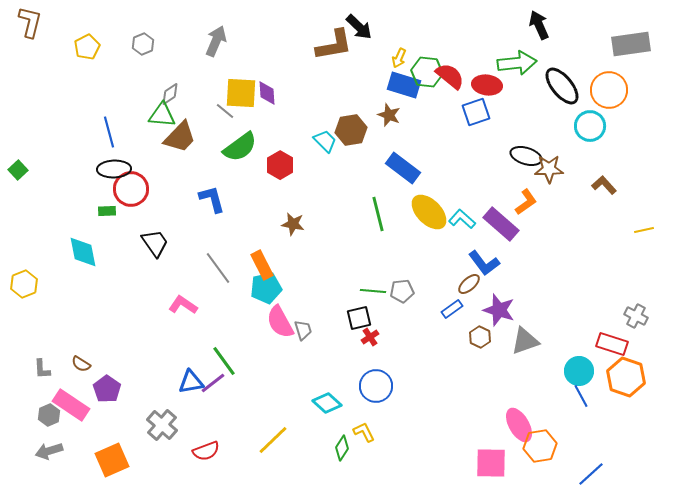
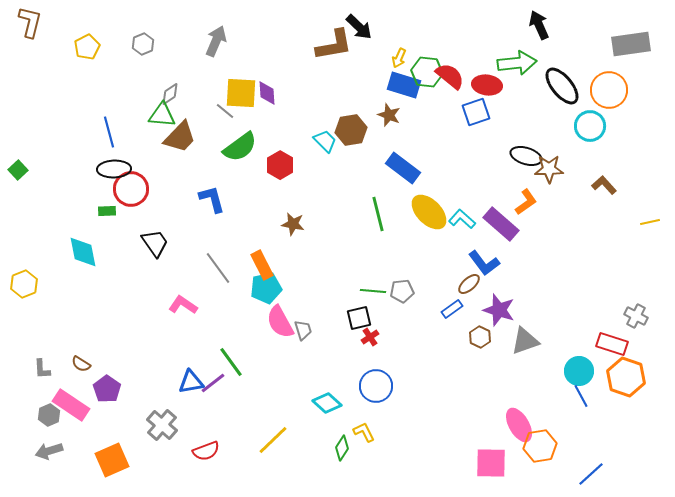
yellow line at (644, 230): moved 6 px right, 8 px up
green line at (224, 361): moved 7 px right, 1 px down
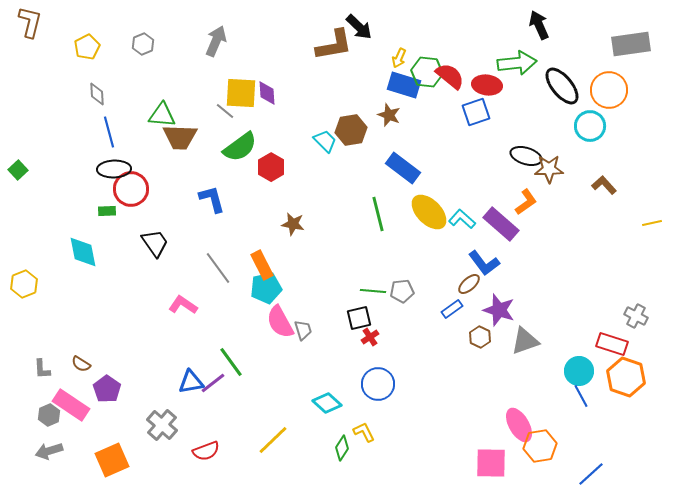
gray diamond at (170, 94): moved 73 px left; rotated 60 degrees counterclockwise
brown trapezoid at (180, 137): rotated 48 degrees clockwise
red hexagon at (280, 165): moved 9 px left, 2 px down
yellow line at (650, 222): moved 2 px right, 1 px down
blue circle at (376, 386): moved 2 px right, 2 px up
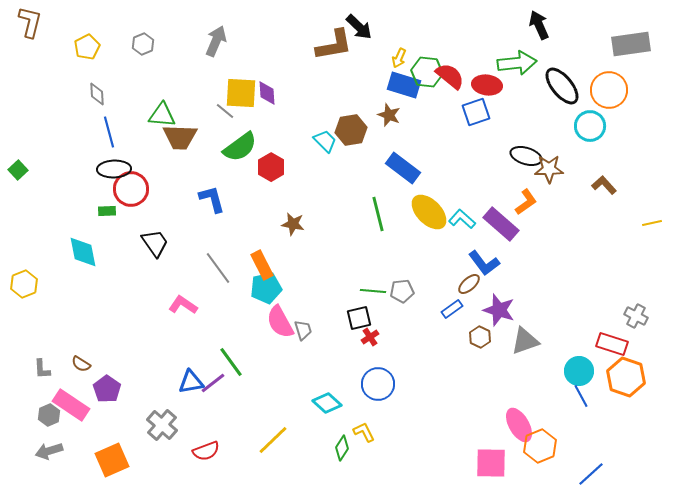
orange hexagon at (540, 446): rotated 12 degrees counterclockwise
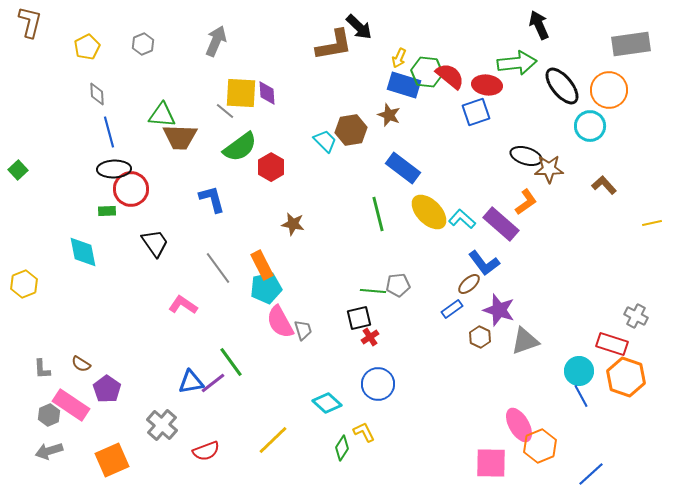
gray pentagon at (402, 291): moved 4 px left, 6 px up
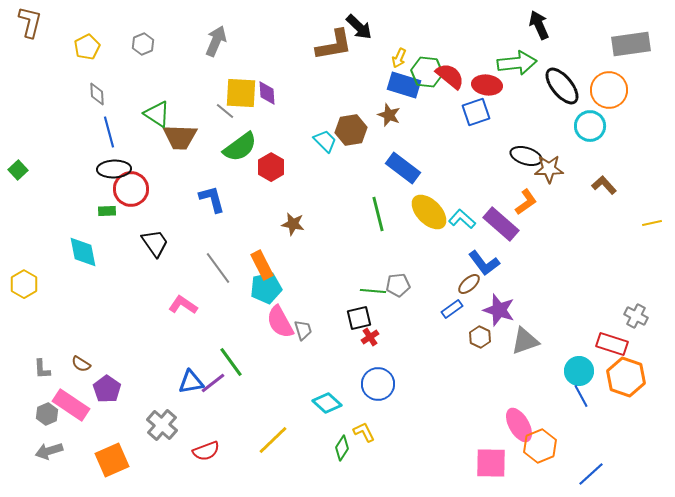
green triangle at (162, 115): moved 5 px left, 1 px up; rotated 28 degrees clockwise
yellow hexagon at (24, 284): rotated 8 degrees counterclockwise
gray hexagon at (49, 415): moved 2 px left, 1 px up
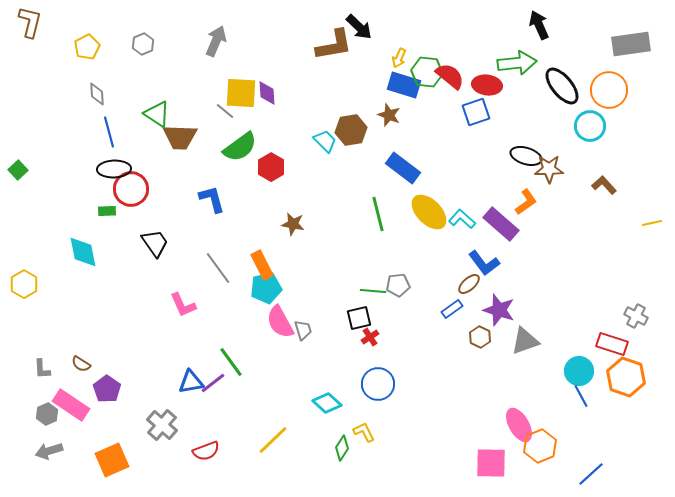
pink L-shape at (183, 305): rotated 148 degrees counterclockwise
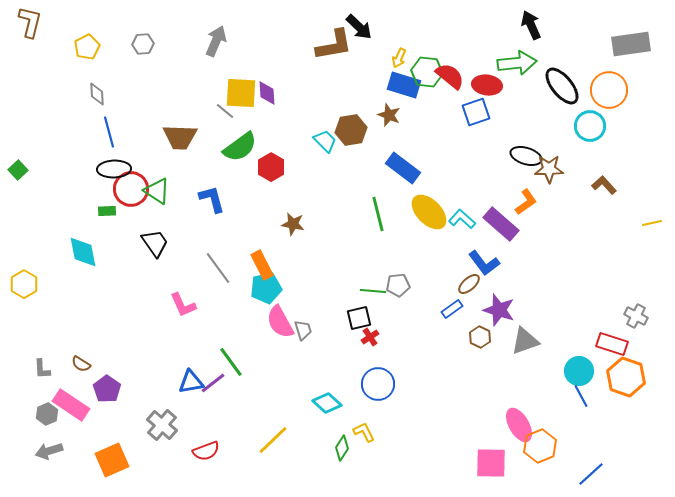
black arrow at (539, 25): moved 8 px left
gray hexagon at (143, 44): rotated 20 degrees clockwise
green triangle at (157, 114): moved 77 px down
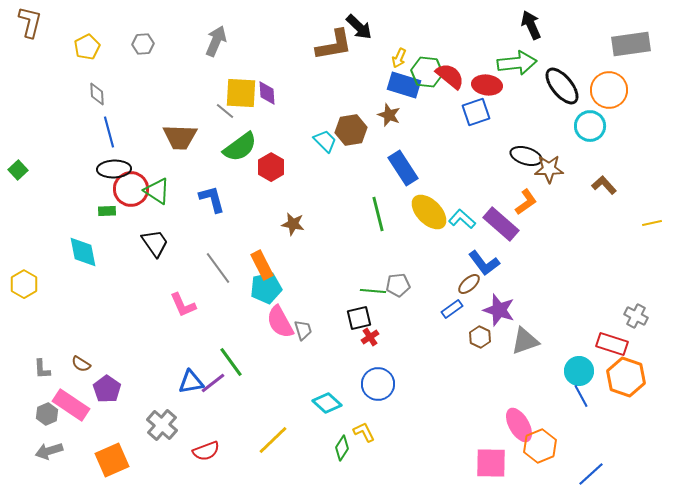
blue rectangle at (403, 168): rotated 20 degrees clockwise
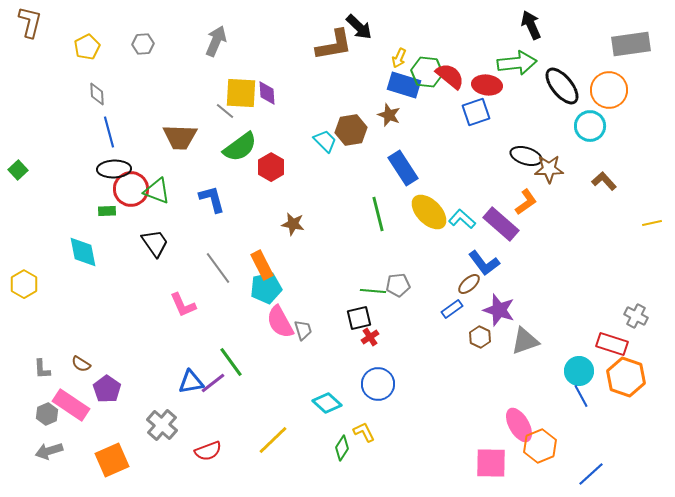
brown L-shape at (604, 185): moved 4 px up
green triangle at (157, 191): rotated 12 degrees counterclockwise
red semicircle at (206, 451): moved 2 px right
